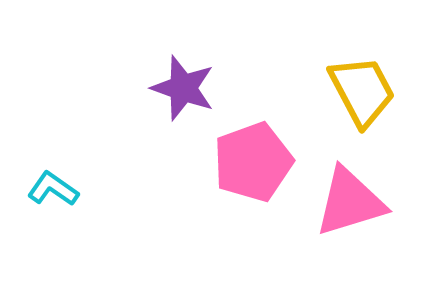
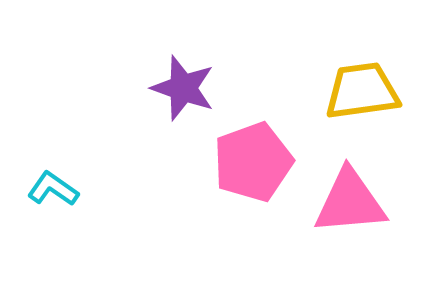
yellow trapezoid: rotated 70 degrees counterclockwise
pink triangle: rotated 12 degrees clockwise
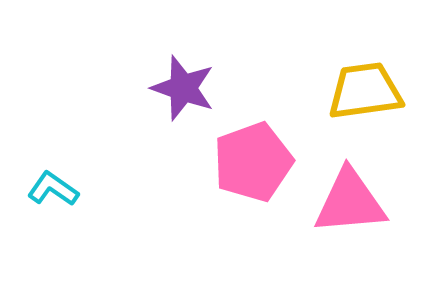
yellow trapezoid: moved 3 px right
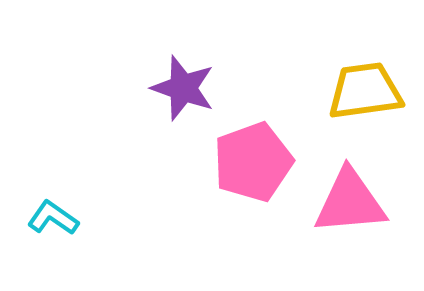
cyan L-shape: moved 29 px down
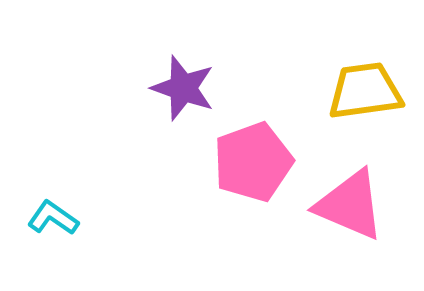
pink triangle: moved 3 px down; rotated 28 degrees clockwise
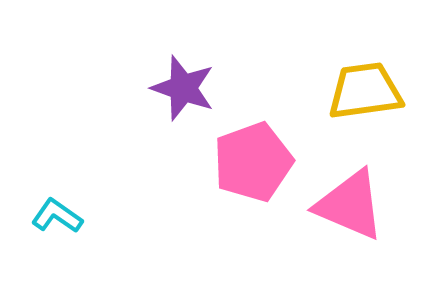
cyan L-shape: moved 4 px right, 2 px up
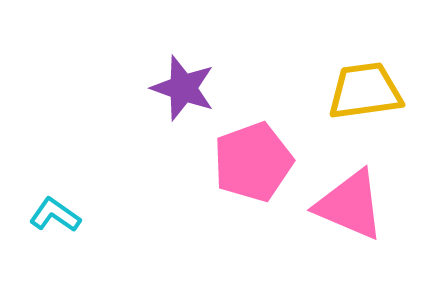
cyan L-shape: moved 2 px left, 1 px up
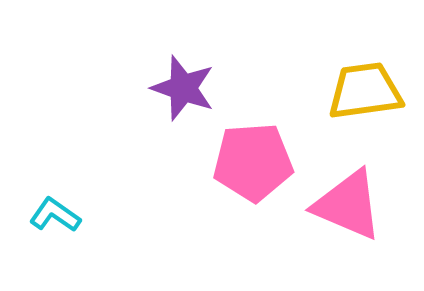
pink pentagon: rotated 16 degrees clockwise
pink triangle: moved 2 px left
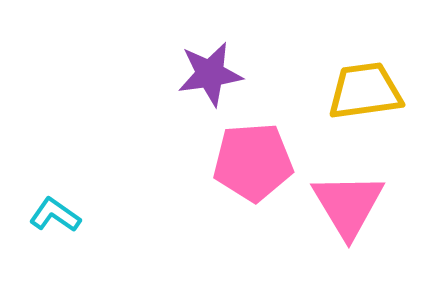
purple star: moved 27 px right, 14 px up; rotated 28 degrees counterclockwise
pink triangle: rotated 36 degrees clockwise
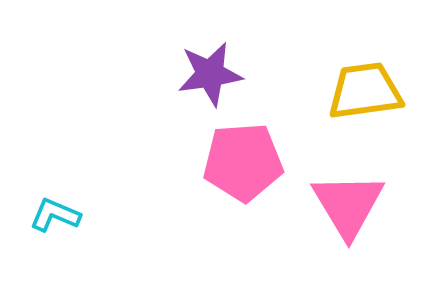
pink pentagon: moved 10 px left
cyan L-shape: rotated 12 degrees counterclockwise
